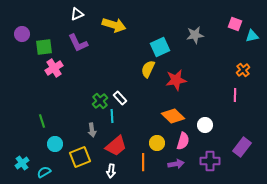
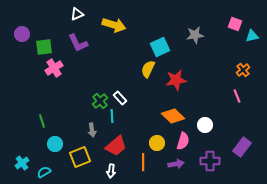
pink line: moved 2 px right, 1 px down; rotated 24 degrees counterclockwise
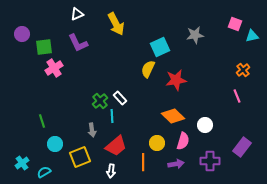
yellow arrow: moved 2 px right, 1 px up; rotated 45 degrees clockwise
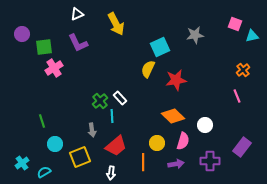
white arrow: moved 2 px down
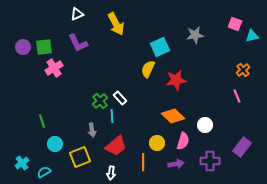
purple circle: moved 1 px right, 13 px down
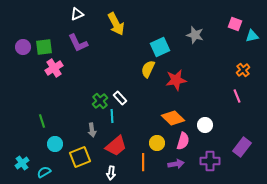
gray star: rotated 24 degrees clockwise
orange diamond: moved 2 px down
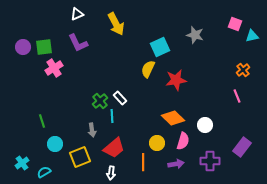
red trapezoid: moved 2 px left, 2 px down
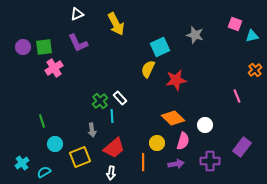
orange cross: moved 12 px right
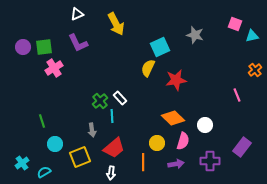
yellow semicircle: moved 1 px up
pink line: moved 1 px up
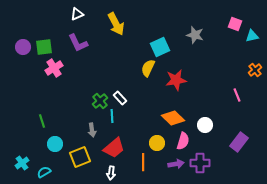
purple rectangle: moved 3 px left, 5 px up
purple cross: moved 10 px left, 2 px down
